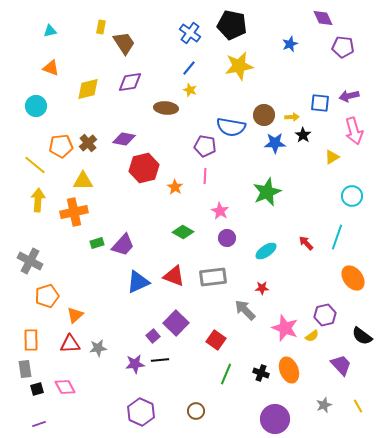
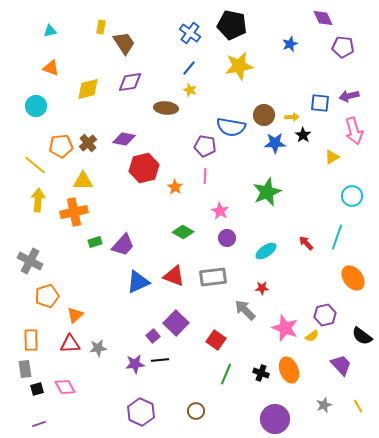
green rectangle at (97, 243): moved 2 px left, 1 px up
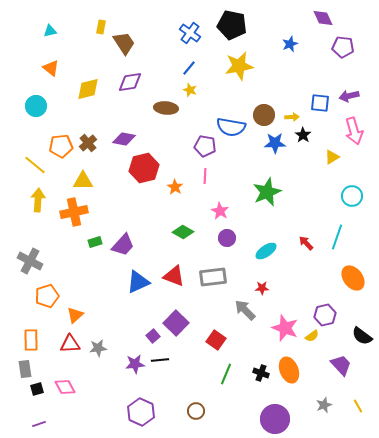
orange triangle at (51, 68): rotated 18 degrees clockwise
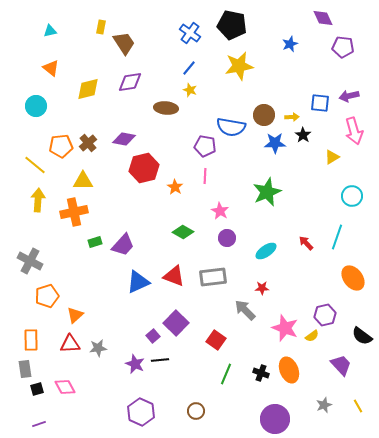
purple star at (135, 364): rotated 30 degrees clockwise
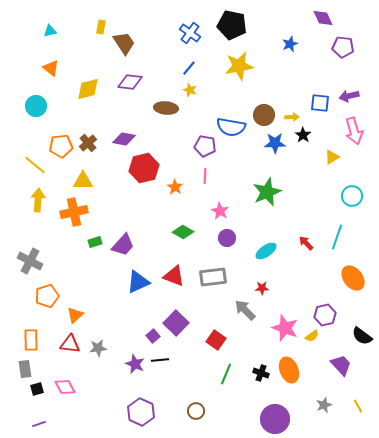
purple diamond at (130, 82): rotated 15 degrees clockwise
red triangle at (70, 344): rotated 10 degrees clockwise
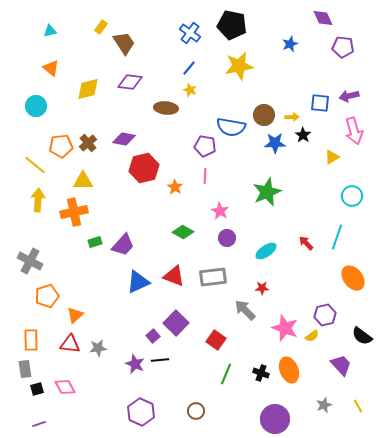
yellow rectangle at (101, 27): rotated 24 degrees clockwise
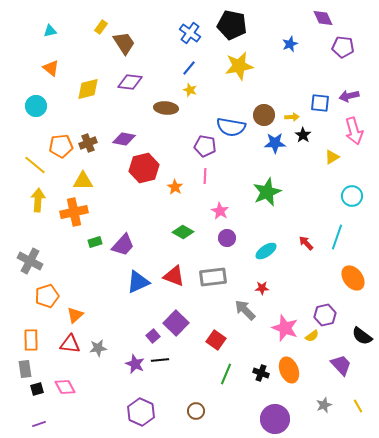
brown cross at (88, 143): rotated 18 degrees clockwise
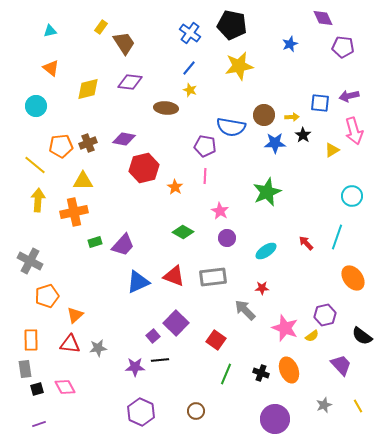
yellow triangle at (332, 157): moved 7 px up
purple star at (135, 364): moved 3 px down; rotated 24 degrees counterclockwise
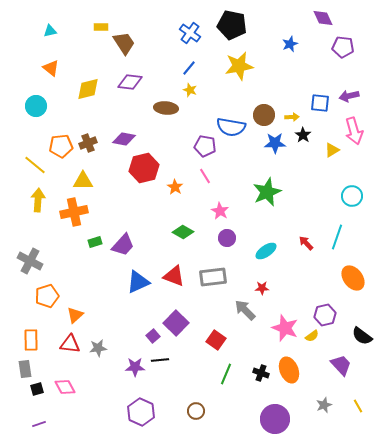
yellow rectangle at (101, 27): rotated 56 degrees clockwise
pink line at (205, 176): rotated 35 degrees counterclockwise
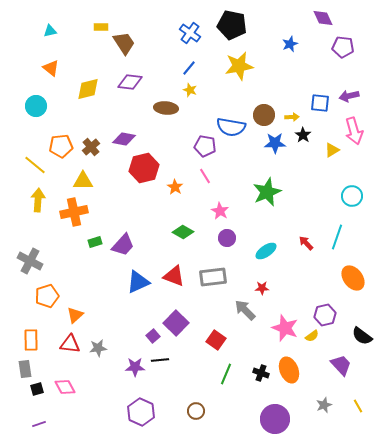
brown cross at (88, 143): moved 3 px right, 4 px down; rotated 18 degrees counterclockwise
